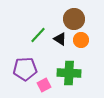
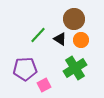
green cross: moved 6 px right, 5 px up; rotated 35 degrees counterclockwise
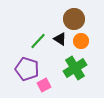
green line: moved 6 px down
orange circle: moved 1 px down
purple pentagon: moved 2 px right; rotated 20 degrees clockwise
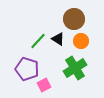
black triangle: moved 2 px left
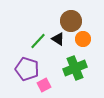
brown circle: moved 3 px left, 2 px down
orange circle: moved 2 px right, 2 px up
green cross: rotated 10 degrees clockwise
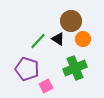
pink square: moved 2 px right, 1 px down
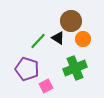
black triangle: moved 1 px up
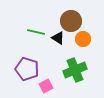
green line: moved 2 px left, 9 px up; rotated 60 degrees clockwise
green cross: moved 2 px down
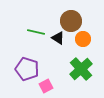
green cross: moved 6 px right, 1 px up; rotated 20 degrees counterclockwise
